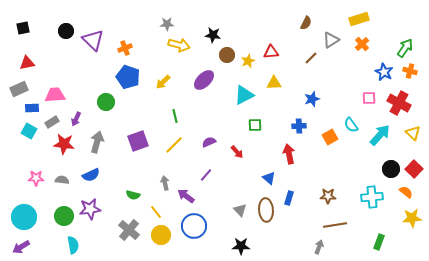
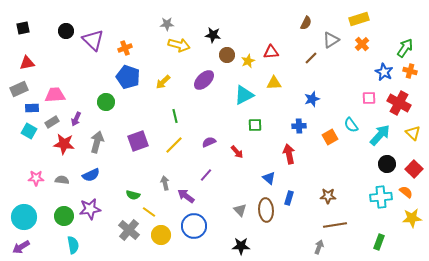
black circle at (391, 169): moved 4 px left, 5 px up
cyan cross at (372, 197): moved 9 px right
yellow line at (156, 212): moved 7 px left; rotated 16 degrees counterclockwise
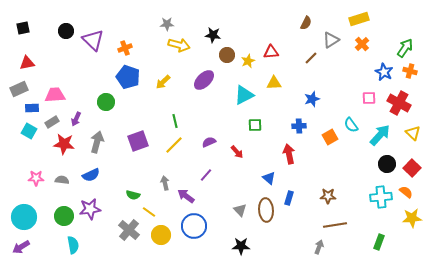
green line at (175, 116): moved 5 px down
red square at (414, 169): moved 2 px left, 1 px up
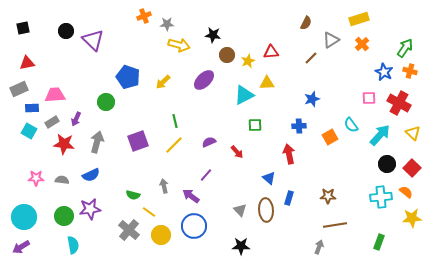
orange cross at (125, 48): moved 19 px right, 32 px up
yellow triangle at (274, 83): moved 7 px left
gray arrow at (165, 183): moved 1 px left, 3 px down
purple arrow at (186, 196): moved 5 px right
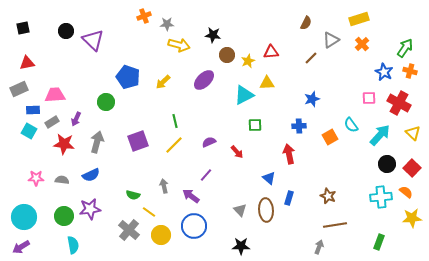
blue rectangle at (32, 108): moved 1 px right, 2 px down
brown star at (328, 196): rotated 21 degrees clockwise
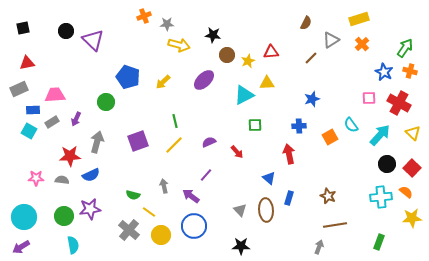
red star at (64, 144): moved 6 px right, 12 px down; rotated 10 degrees counterclockwise
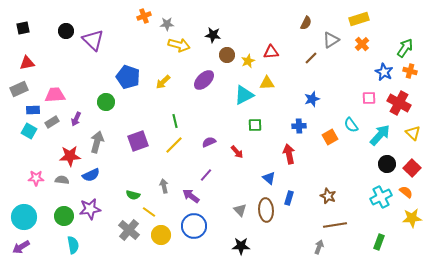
cyan cross at (381, 197): rotated 20 degrees counterclockwise
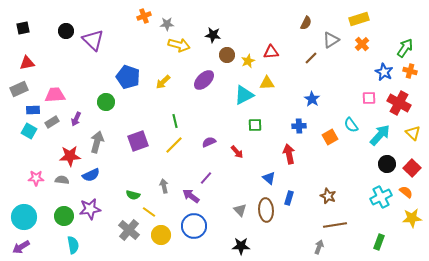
blue star at (312, 99): rotated 21 degrees counterclockwise
purple line at (206, 175): moved 3 px down
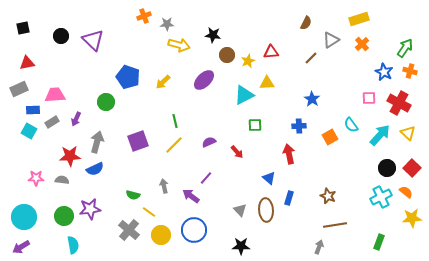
black circle at (66, 31): moved 5 px left, 5 px down
yellow triangle at (413, 133): moved 5 px left
black circle at (387, 164): moved 4 px down
blue semicircle at (91, 175): moved 4 px right, 6 px up
blue circle at (194, 226): moved 4 px down
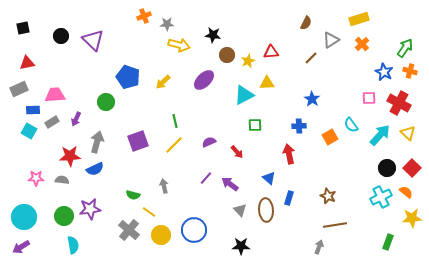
purple arrow at (191, 196): moved 39 px right, 12 px up
green rectangle at (379, 242): moved 9 px right
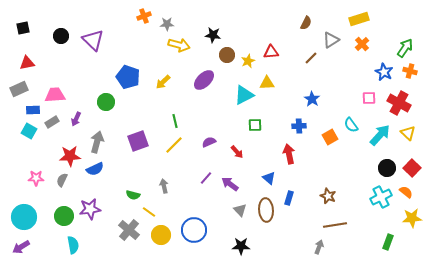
gray semicircle at (62, 180): rotated 72 degrees counterclockwise
